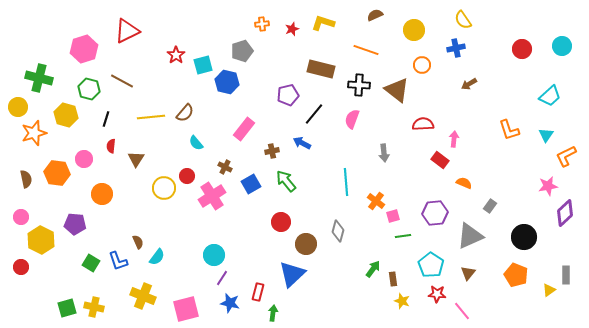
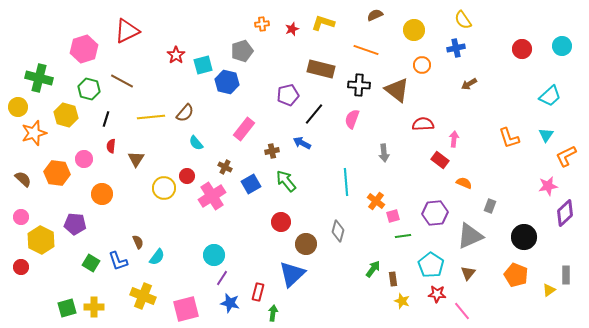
orange L-shape at (509, 130): moved 8 px down
brown semicircle at (26, 179): moved 3 px left; rotated 36 degrees counterclockwise
gray rectangle at (490, 206): rotated 16 degrees counterclockwise
yellow cross at (94, 307): rotated 12 degrees counterclockwise
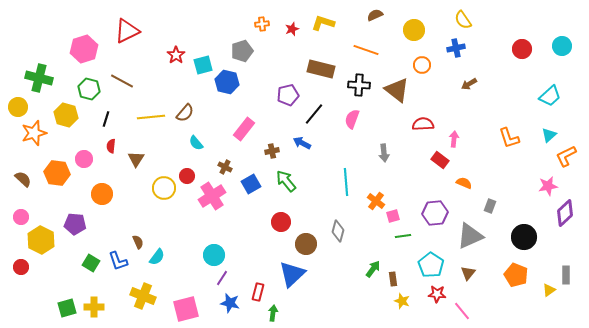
cyan triangle at (546, 135): moved 3 px right; rotated 14 degrees clockwise
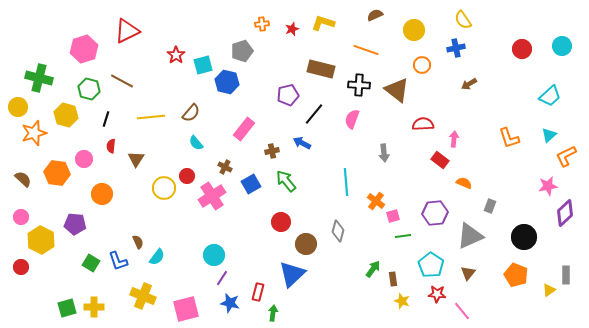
brown semicircle at (185, 113): moved 6 px right
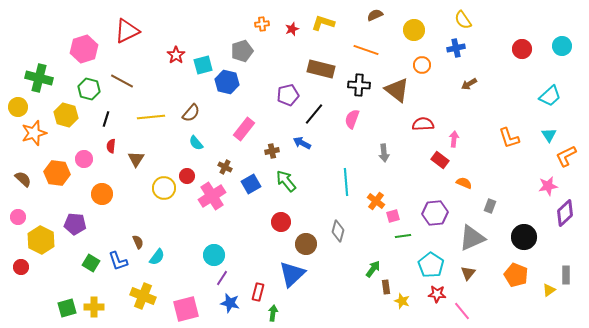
cyan triangle at (549, 135): rotated 21 degrees counterclockwise
pink circle at (21, 217): moved 3 px left
gray triangle at (470, 236): moved 2 px right, 2 px down
brown rectangle at (393, 279): moved 7 px left, 8 px down
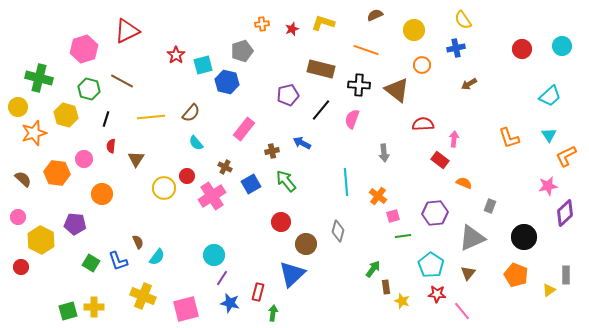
black line at (314, 114): moved 7 px right, 4 px up
orange cross at (376, 201): moved 2 px right, 5 px up
green square at (67, 308): moved 1 px right, 3 px down
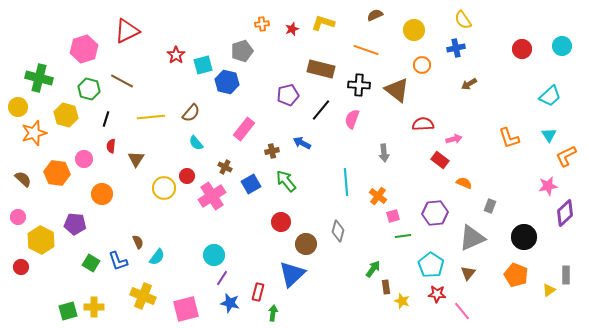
pink arrow at (454, 139): rotated 70 degrees clockwise
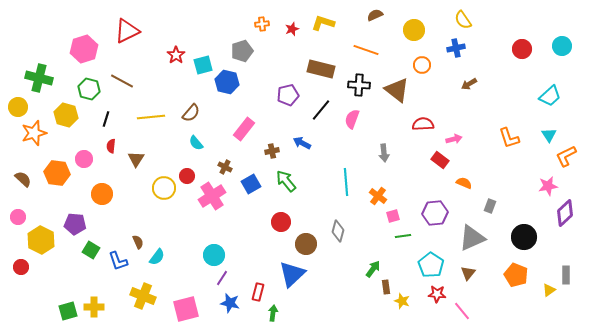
green square at (91, 263): moved 13 px up
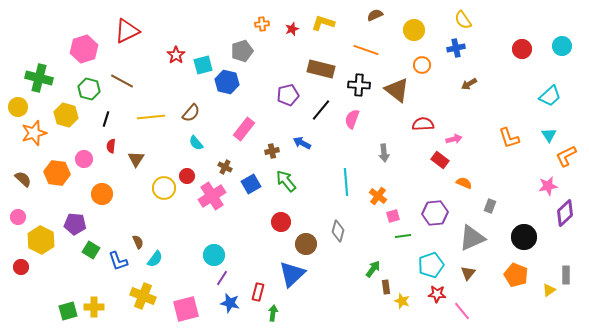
cyan semicircle at (157, 257): moved 2 px left, 2 px down
cyan pentagon at (431, 265): rotated 20 degrees clockwise
